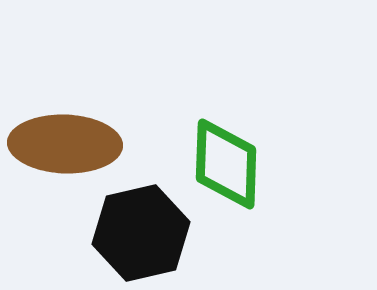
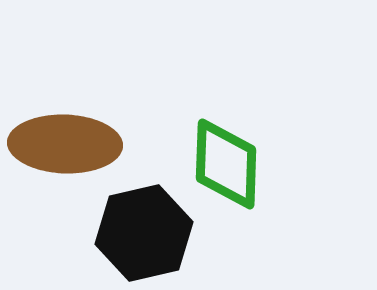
black hexagon: moved 3 px right
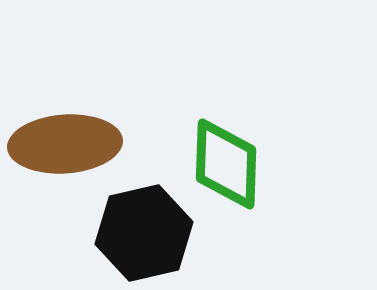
brown ellipse: rotated 6 degrees counterclockwise
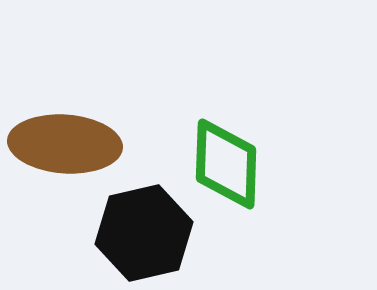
brown ellipse: rotated 8 degrees clockwise
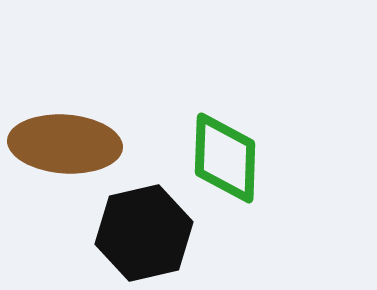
green diamond: moved 1 px left, 6 px up
